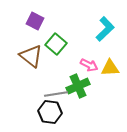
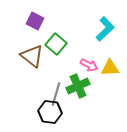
brown triangle: moved 1 px right
gray line: rotated 65 degrees counterclockwise
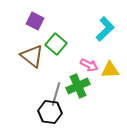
yellow triangle: moved 2 px down
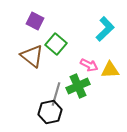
black hexagon: rotated 20 degrees counterclockwise
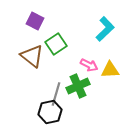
green square: rotated 15 degrees clockwise
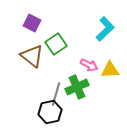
purple square: moved 3 px left, 2 px down
green cross: moved 1 px left, 1 px down
